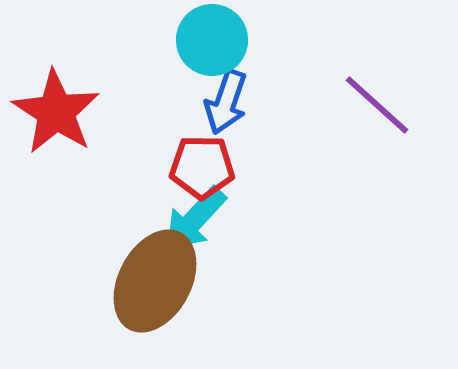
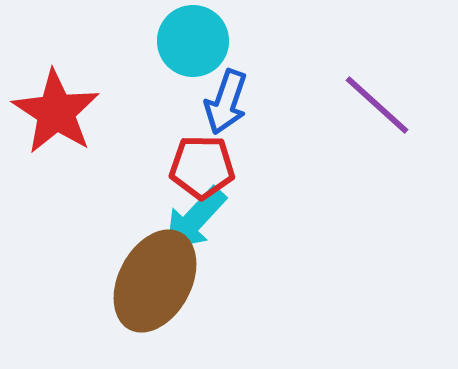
cyan circle: moved 19 px left, 1 px down
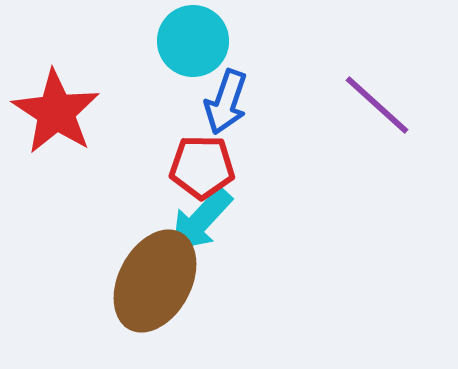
cyan arrow: moved 6 px right, 1 px down
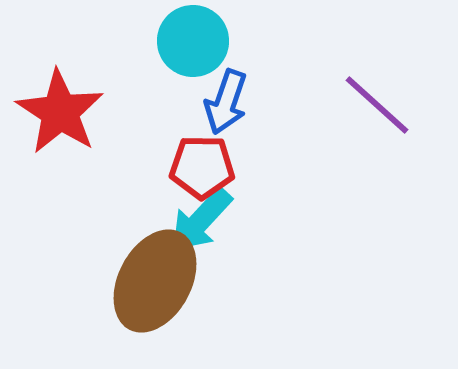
red star: moved 4 px right
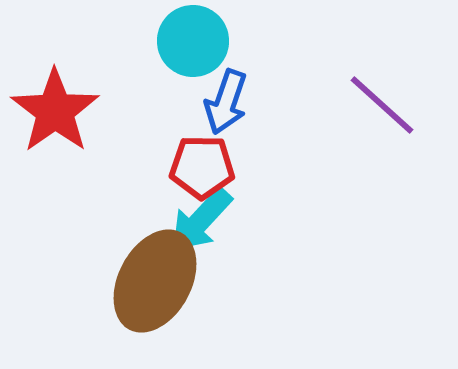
purple line: moved 5 px right
red star: moved 5 px left, 1 px up; rotated 4 degrees clockwise
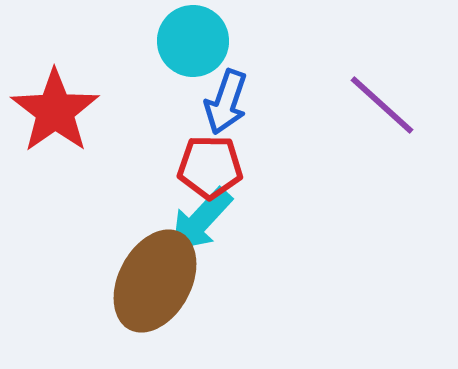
red pentagon: moved 8 px right
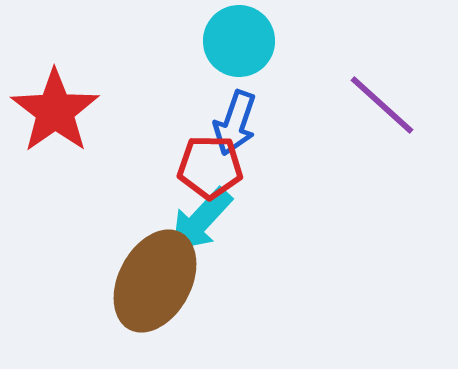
cyan circle: moved 46 px right
blue arrow: moved 9 px right, 21 px down
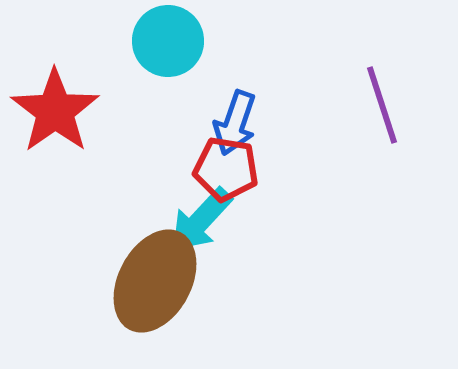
cyan circle: moved 71 px left
purple line: rotated 30 degrees clockwise
red pentagon: moved 16 px right, 2 px down; rotated 8 degrees clockwise
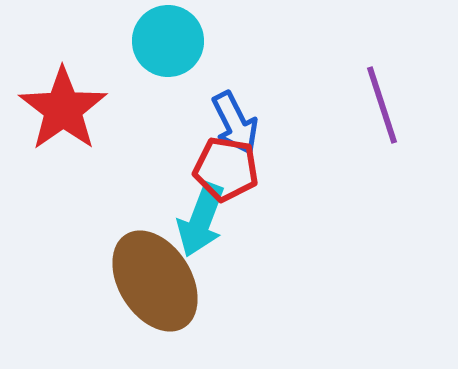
red star: moved 8 px right, 2 px up
blue arrow: rotated 46 degrees counterclockwise
cyan arrow: rotated 22 degrees counterclockwise
brown ellipse: rotated 60 degrees counterclockwise
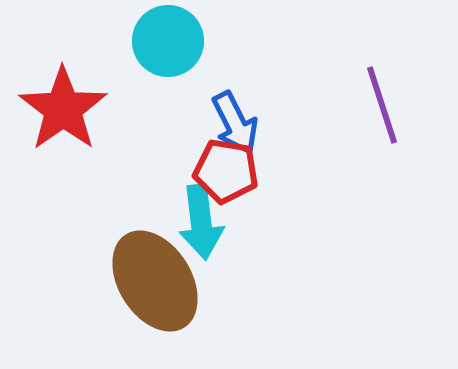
red pentagon: moved 2 px down
cyan arrow: moved 2 px down; rotated 28 degrees counterclockwise
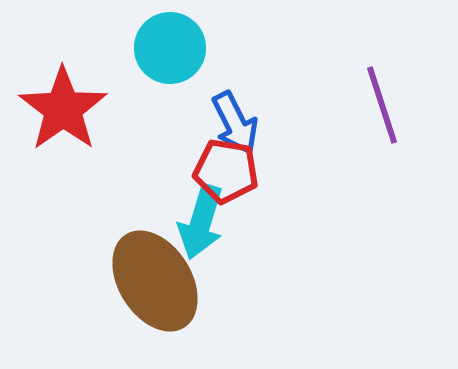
cyan circle: moved 2 px right, 7 px down
cyan arrow: rotated 24 degrees clockwise
